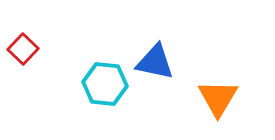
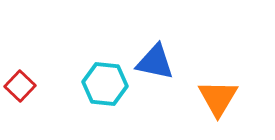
red square: moved 3 px left, 37 px down
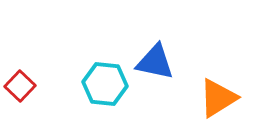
orange triangle: rotated 27 degrees clockwise
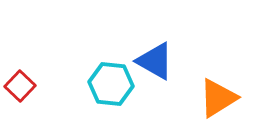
blue triangle: moved 1 px up; rotated 18 degrees clockwise
cyan hexagon: moved 6 px right
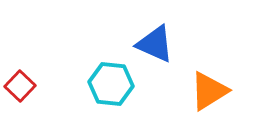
blue triangle: moved 17 px up; rotated 6 degrees counterclockwise
orange triangle: moved 9 px left, 7 px up
